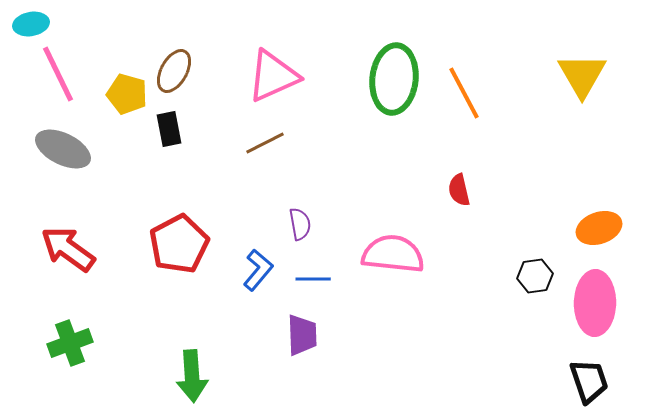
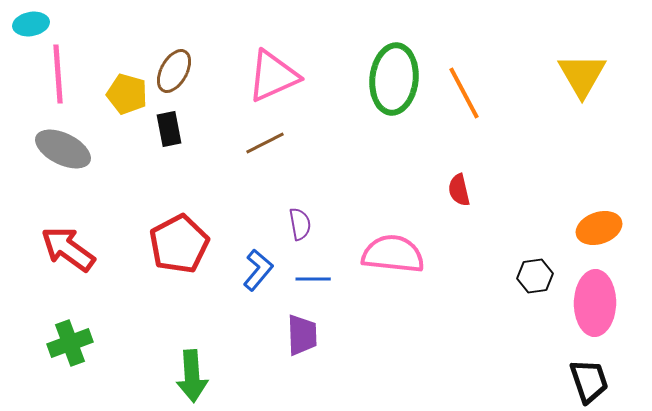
pink line: rotated 22 degrees clockwise
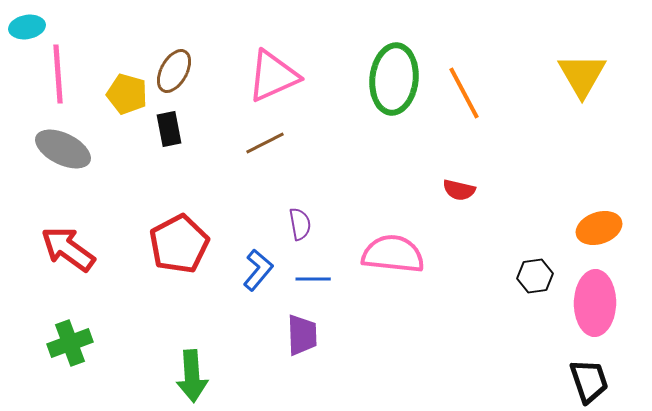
cyan ellipse: moved 4 px left, 3 px down
red semicircle: rotated 64 degrees counterclockwise
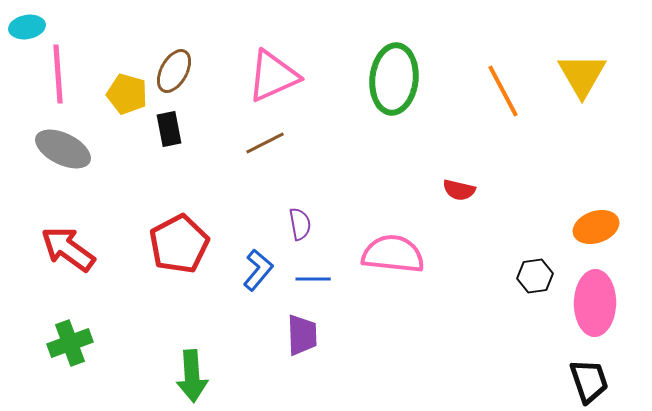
orange line: moved 39 px right, 2 px up
orange ellipse: moved 3 px left, 1 px up
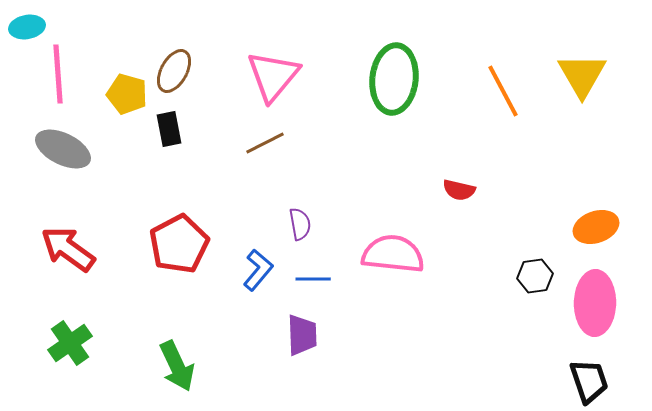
pink triangle: rotated 26 degrees counterclockwise
green cross: rotated 15 degrees counterclockwise
green arrow: moved 15 px left, 10 px up; rotated 21 degrees counterclockwise
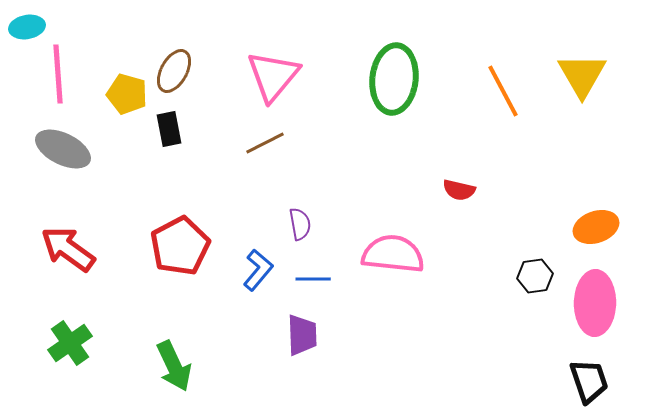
red pentagon: moved 1 px right, 2 px down
green arrow: moved 3 px left
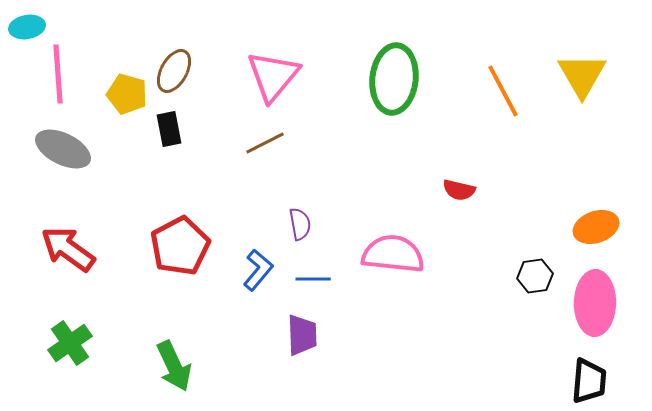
black trapezoid: rotated 24 degrees clockwise
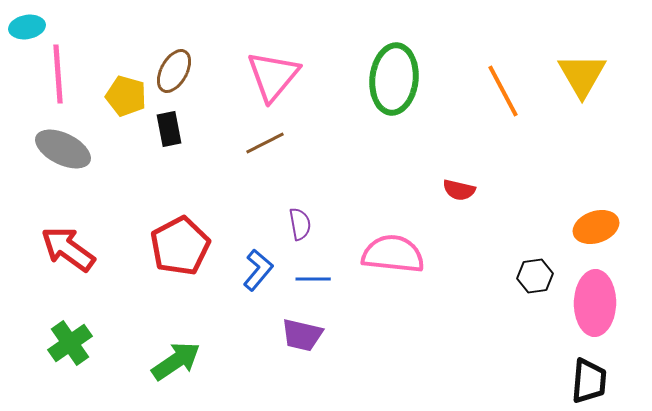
yellow pentagon: moved 1 px left, 2 px down
purple trapezoid: rotated 105 degrees clockwise
green arrow: moved 2 px right, 5 px up; rotated 99 degrees counterclockwise
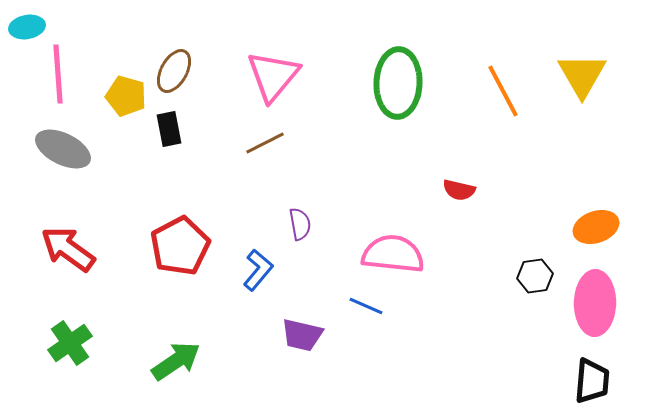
green ellipse: moved 4 px right, 4 px down; rotated 4 degrees counterclockwise
blue line: moved 53 px right, 27 px down; rotated 24 degrees clockwise
black trapezoid: moved 3 px right
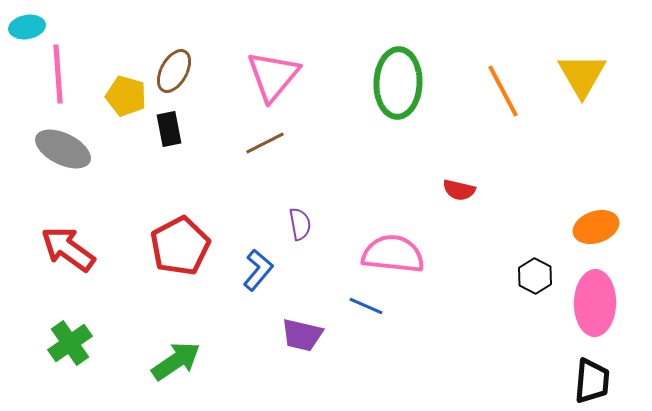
black hexagon: rotated 24 degrees counterclockwise
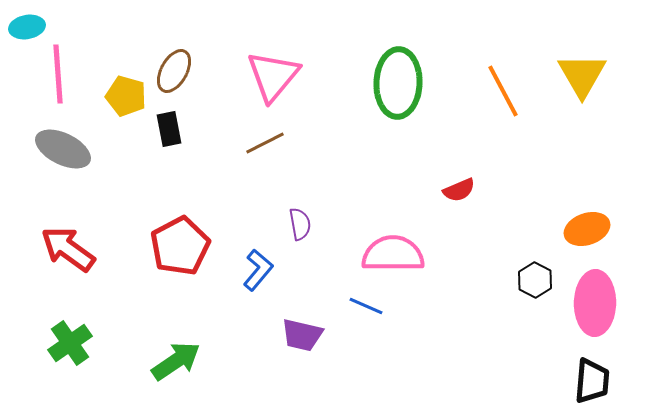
red semicircle: rotated 36 degrees counterclockwise
orange ellipse: moved 9 px left, 2 px down
pink semicircle: rotated 6 degrees counterclockwise
black hexagon: moved 4 px down
